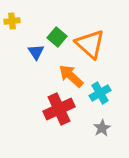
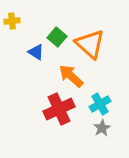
blue triangle: rotated 24 degrees counterclockwise
cyan cross: moved 11 px down
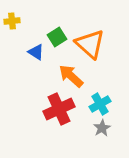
green square: rotated 18 degrees clockwise
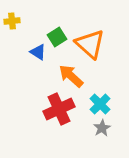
blue triangle: moved 2 px right
cyan cross: rotated 15 degrees counterclockwise
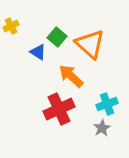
yellow cross: moved 1 px left, 5 px down; rotated 21 degrees counterclockwise
green square: rotated 18 degrees counterclockwise
cyan cross: moved 7 px right; rotated 25 degrees clockwise
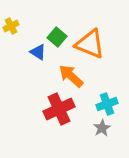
orange triangle: rotated 20 degrees counterclockwise
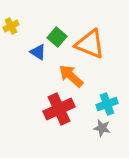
gray star: rotated 30 degrees counterclockwise
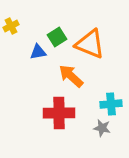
green square: rotated 18 degrees clockwise
blue triangle: rotated 42 degrees counterclockwise
cyan cross: moved 4 px right; rotated 15 degrees clockwise
red cross: moved 4 px down; rotated 24 degrees clockwise
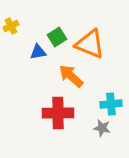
red cross: moved 1 px left
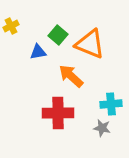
green square: moved 1 px right, 2 px up; rotated 18 degrees counterclockwise
